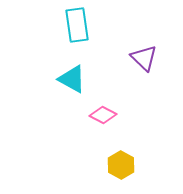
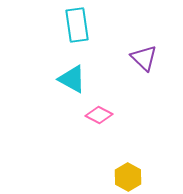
pink diamond: moved 4 px left
yellow hexagon: moved 7 px right, 12 px down
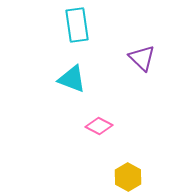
purple triangle: moved 2 px left
cyan triangle: rotated 8 degrees counterclockwise
pink diamond: moved 11 px down
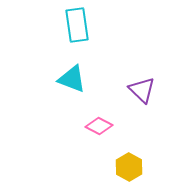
purple triangle: moved 32 px down
yellow hexagon: moved 1 px right, 10 px up
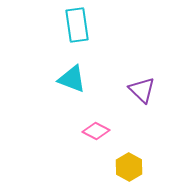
pink diamond: moved 3 px left, 5 px down
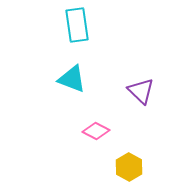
purple triangle: moved 1 px left, 1 px down
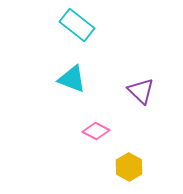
cyan rectangle: rotated 44 degrees counterclockwise
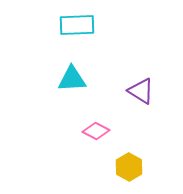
cyan rectangle: rotated 40 degrees counterclockwise
cyan triangle: rotated 24 degrees counterclockwise
purple triangle: rotated 12 degrees counterclockwise
